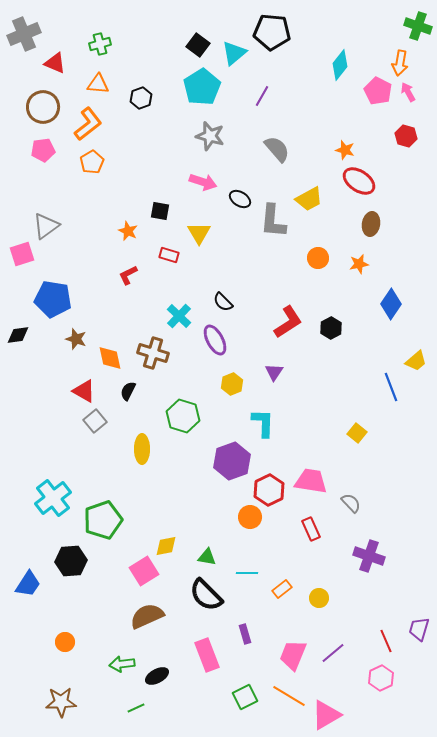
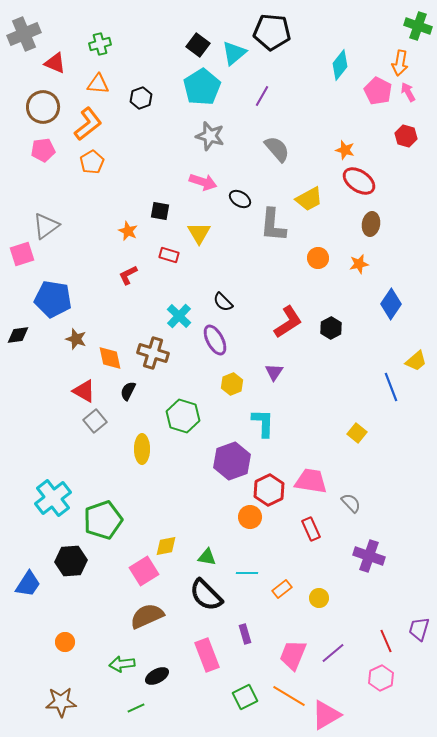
gray L-shape at (273, 221): moved 4 px down
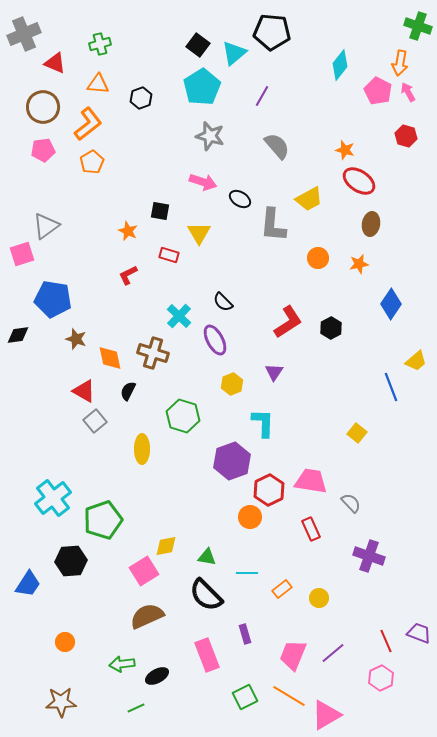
gray semicircle at (277, 149): moved 3 px up
purple trapezoid at (419, 629): moved 4 px down; rotated 95 degrees clockwise
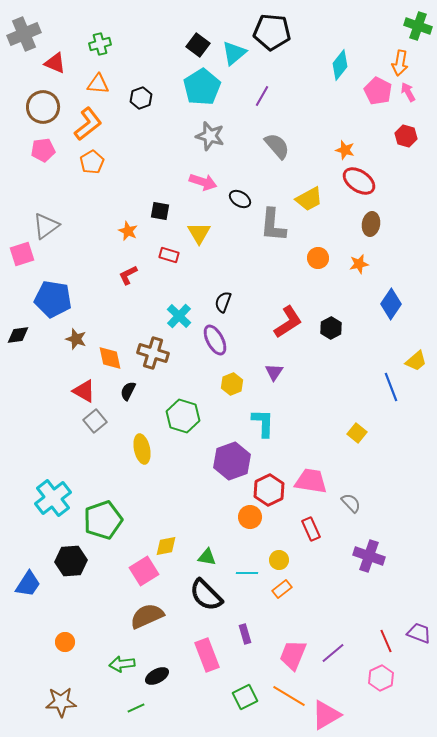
black semicircle at (223, 302): rotated 65 degrees clockwise
yellow ellipse at (142, 449): rotated 12 degrees counterclockwise
yellow circle at (319, 598): moved 40 px left, 38 px up
